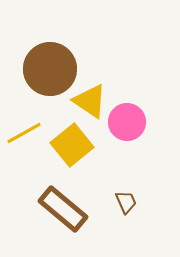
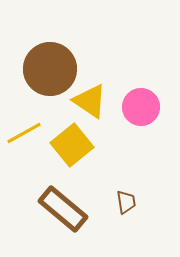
pink circle: moved 14 px right, 15 px up
brown trapezoid: rotated 15 degrees clockwise
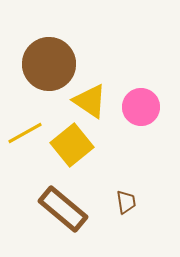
brown circle: moved 1 px left, 5 px up
yellow line: moved 1 px right
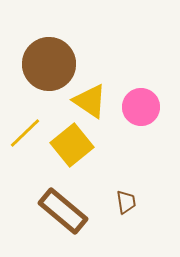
yellow line: rotated 15 degrees counterclockwise
brown rectangle: moved 2 px down
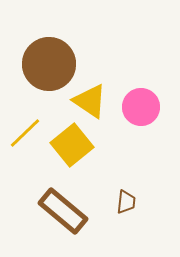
brown trapezoid: rotated 15 degrees clockwise
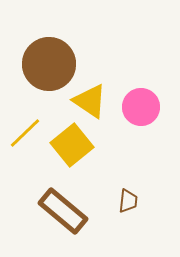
brown trapezoid: moved 2 px right, 1 px up
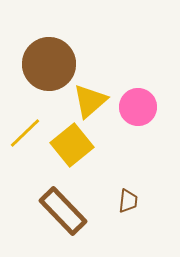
yellow triangle: rotated 45 degrees clockwise
pink circle: moved 3 px left
brown rectangle: rotated 6 degrees clockwise
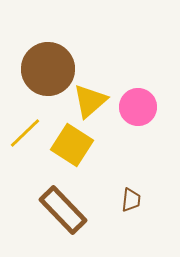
brown circle: moved 1 px left, 5 px down
yellow square: rotated 18 degrees counterclockwise
brown trapezoid: moved 3 px right, 1 px up
brown rectangle: moved 1 px up
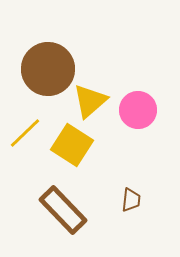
pink circle: moved 3 px down
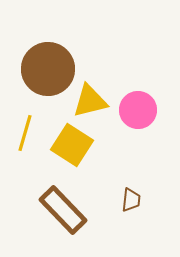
yellow triangle: rotated 27 degrees clockwise
yellow line: rotated 30 degrees counterclockwise
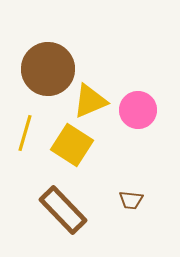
yellow triangle: rotated 9 degrees counterclockwise
brown trapezoid: rotated 90 degrees clockwise
